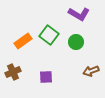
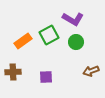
purple L-shape: moved 6 px left, 5 px down
green square: rotated 24 degrees clockwise
brown cross: rotated 21 degrees clockwise
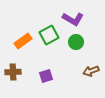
purple square: moved 1 px up; rotated 16 degrees counterclockwise
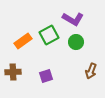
brown arrow: rotated 49 degrees counterclockwise
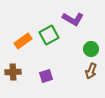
green circle: moved 15 px right, 7 px down
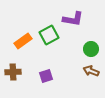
purple L-shape: rotated 20 degrees counterclockwise
brown arrow: rotated 91 degrees clockwise
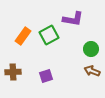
orange rectangle: moved 5 px up; rotated 18 degrees counterclockwise
brown arrow: moved 1 px right
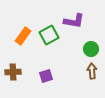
purple L-shape: moved 1 px right, 2 px down
brown arrow: rotated 63 degrees clockwise
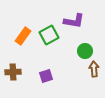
green circle: moved 6 px left, 2 px down
brown arrow: moved 2 px right, 2 px up
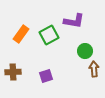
orange rectangle: moved 2 px left, 2 px up
